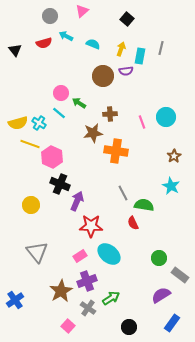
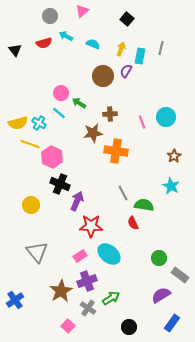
purple semicircle at (126, 71): rotated 128 degrees clockwise
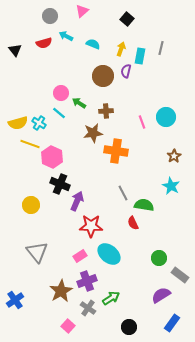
purple semicircle at (126, 71): rotated 16 degrees counterclockwise
brown cross at (110, 114): moved 4 px left, 3 px up
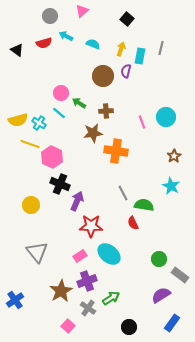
black triangle at (15, 50): moved 2 px right; rotated 16 degrees counterclockwise
yellow semicircle at (18, 123): moved 3 px up
green circle at (159, 258): moved 1 px down
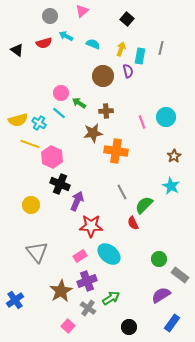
purple semicircle at (126, 71): moved 2 px right; rotated 152 degrees clockwise
gray line at (123, 193): moved 1 px left, 1 px up
green semicircle at (144, 205): rotated 54 degrees counterclockwise
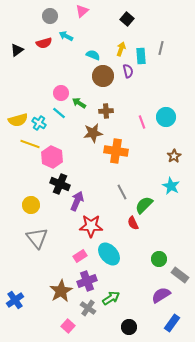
cyan semicircle at (93, 44): moved 11 px down
black triangle at (17, 50): rotated 48 degrees clockwise
cyan rectangle at (140, 56): moved 1 px right; rotated 14 degrees counterclockwise
gray triangle at (37, 252): moved 14 px up
cyan ellipse at (109, 254): rotated 10 degrees clockwise
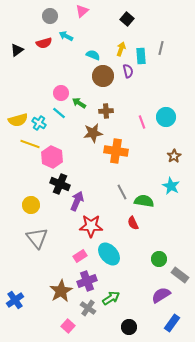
green semicircle at (144, 205): moved 4 px up; rotated 54 degrees clockwise
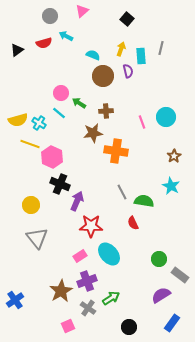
pink square at (68, 326): rotated 24 degrees clockwise
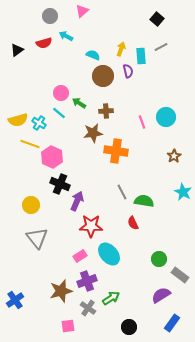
black square at (127, 19): moved 30 px right
gray line at (161, 48): moved 1 px up; rotated 48 degrees clockwise
cyan star at (171, 186): moved 12 px right, 6 px down
brown star at (61, 291): rotated 15 degrees clockwise
pink square at (68, 326): rotated 16 degrees clockwise
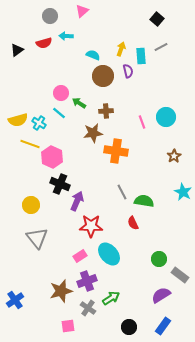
cyan arrow at (66, 36): rotated 24 degrees counterclockwise
blue rectangle at (172, 323): moved 9 px left, 3 px down
